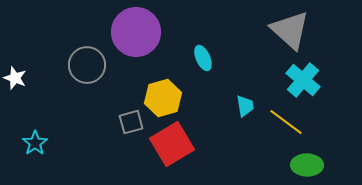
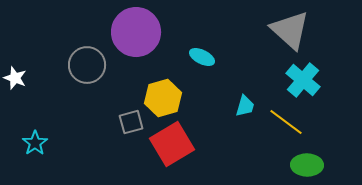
cyan ellipse: moved 1 px left, 1 px up; rotated 40 degrees counterclockwise
cyan trapezoid: rotated 25 degrees clockwise
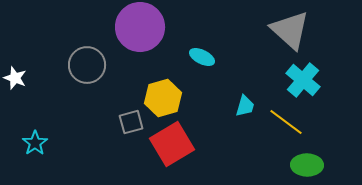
purple circle: moved 4 px right, 5 px up
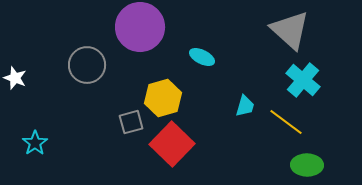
red square: rotated 15 degrees counterclockwise
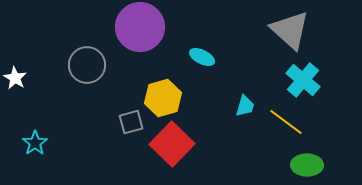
white star: rotated 10 degrees clockwise
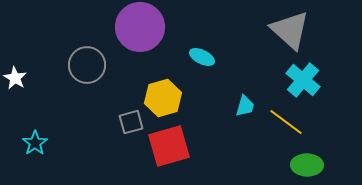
red square: moved 3 px left, 2 px down; rotated 30 degrees clockwise
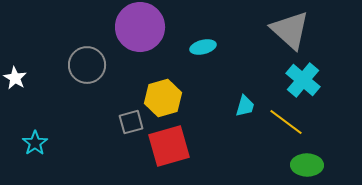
cyan ellipse: moved 1 px right, 10 px up; rotated 40 degrees counterclockwise
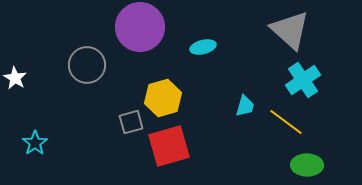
cyan cross: rotated 16 degrees clockwise
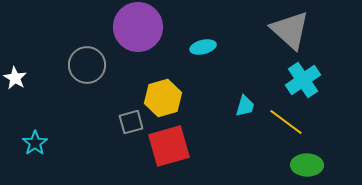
purple circle: moved 2 px left
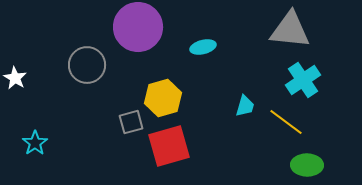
gray triangle: rotated 36 degrees counterclockwise
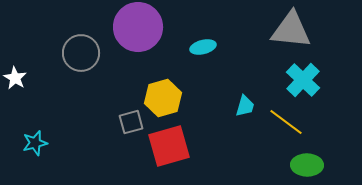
gray triangle: moved 1 px right
gray circle: moved 6 px left, 12 px up
cyan cross: rotated 12 degrees counterclockwise
cyan star: rotated 20 degrees clockwise
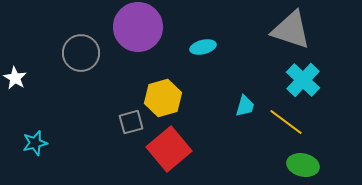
gray triangle: rotated 12 degrees clockwise
red square: moved 3 px down; rotated 24 degrees counterclockwise
green ellipse: moved 4 px left; rotated 12 degrees clockwise
